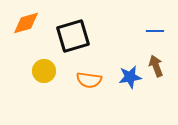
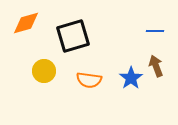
blue star: moved 1 px right, 1 px down; rotated 25 degrees counterclockwise
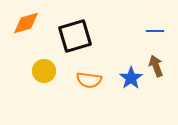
black square: moved 2 px right
